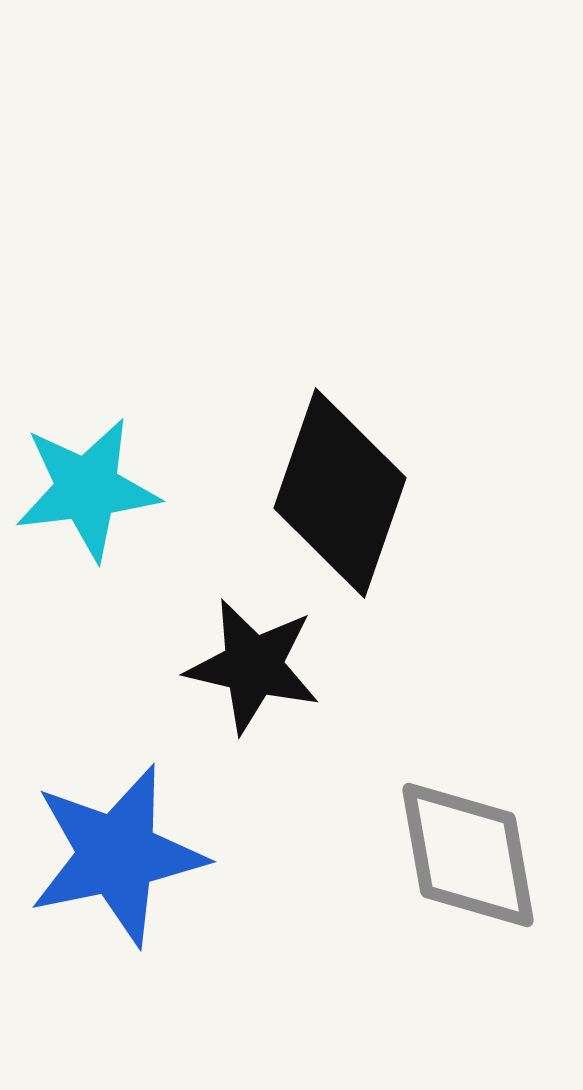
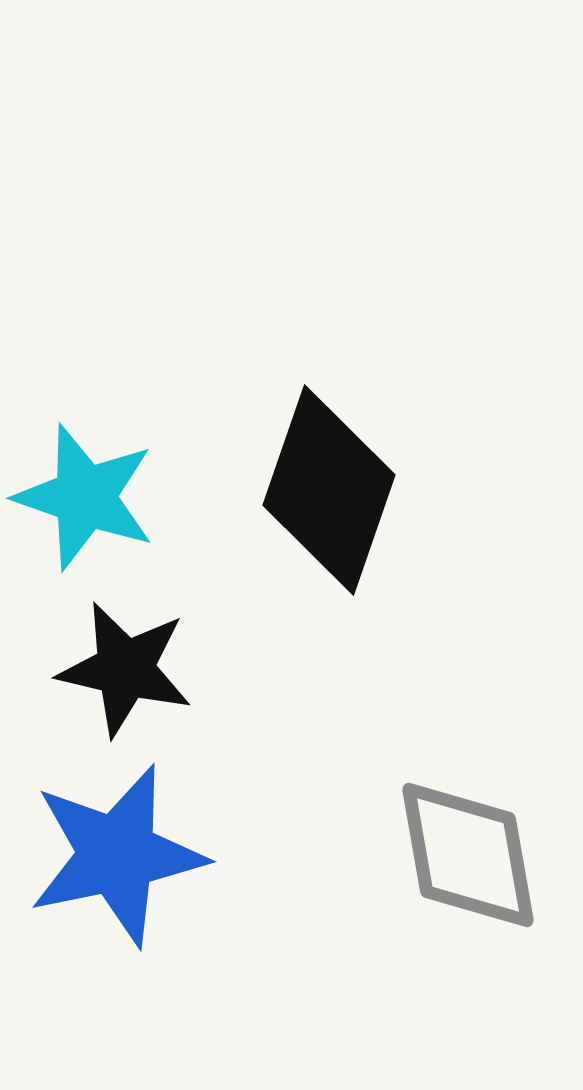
cyan star: moved 2 px left, 8 px down; rotated 26 degrees clockwise
black diamond: moved 11 px left, 3 px up
black star: moved 128 px left, 3 px down
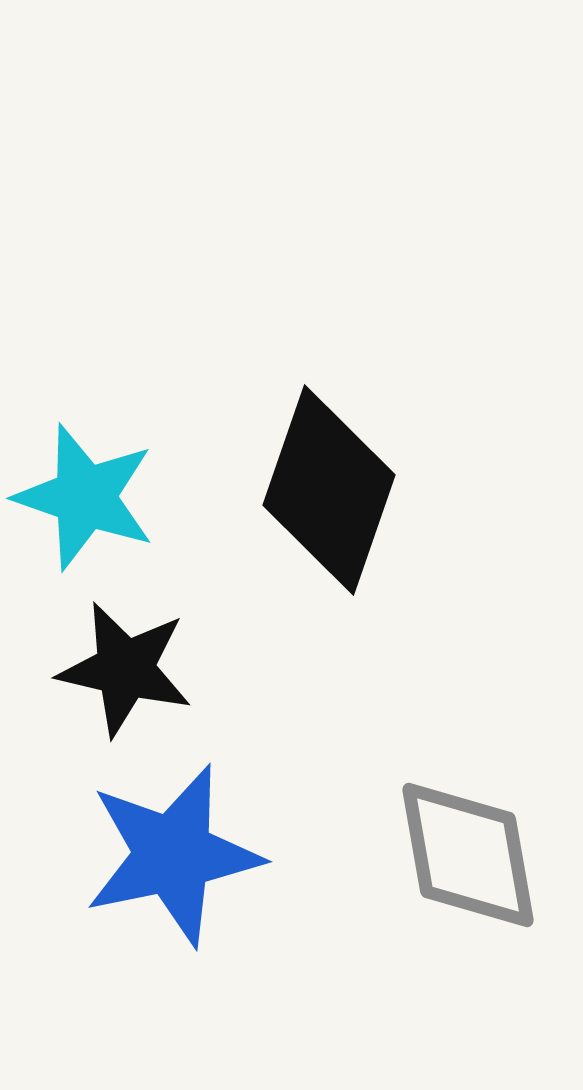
blue star: moved 56 px right
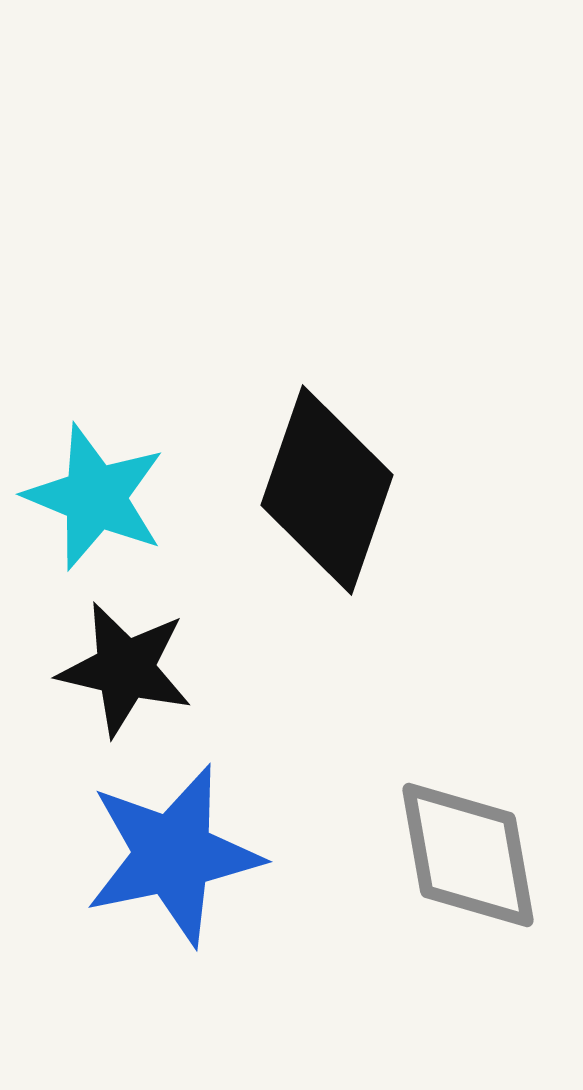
black diamond: moved 2 px left
cyan star: moved 10 px right; rotated 3 degrees clockwise
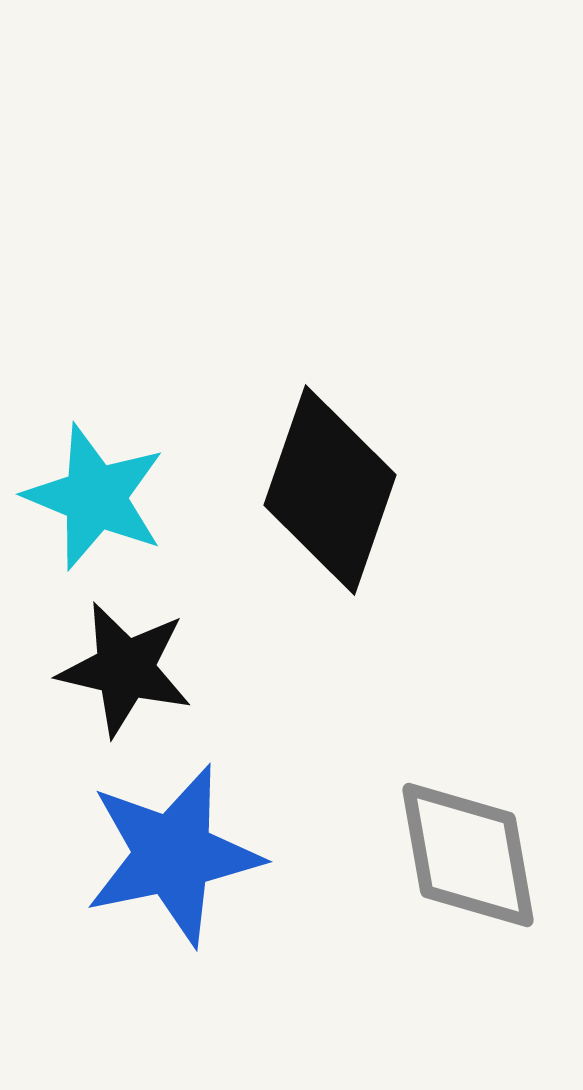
black diamond: moved 3 px right
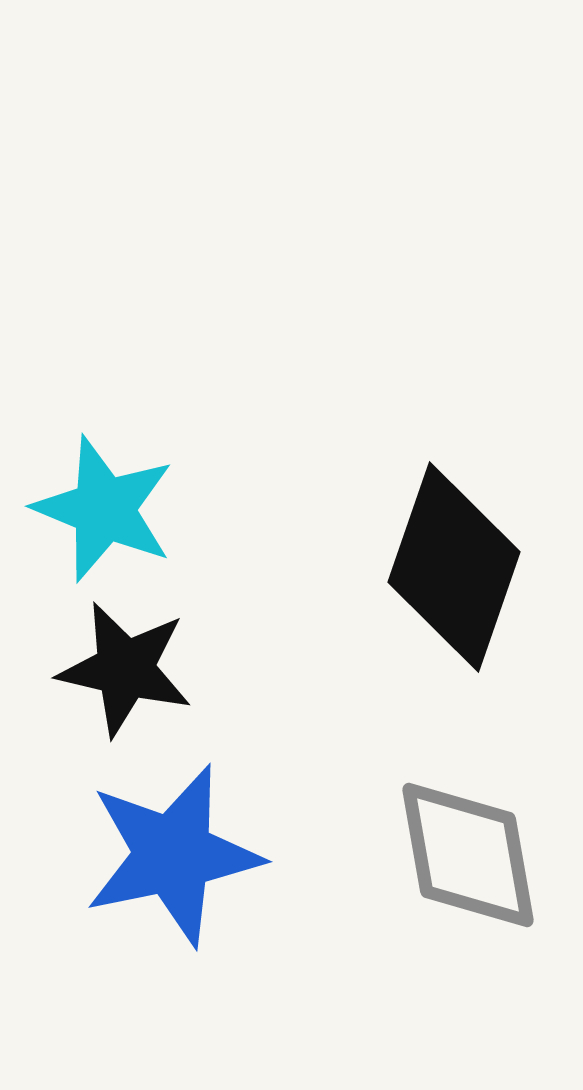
black diamond: moved 124 px right, 77 px down
cyan star: moved 9 px right, 12 px down
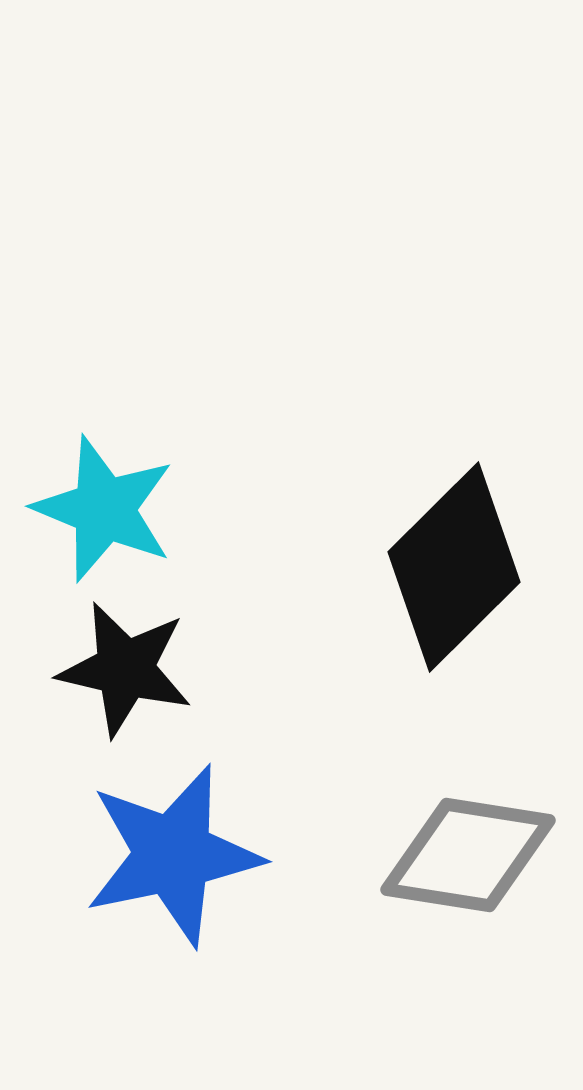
black diamond: rotated 26 degrees clockwise
gray diamond: rotated 71 degrees counterclockwise
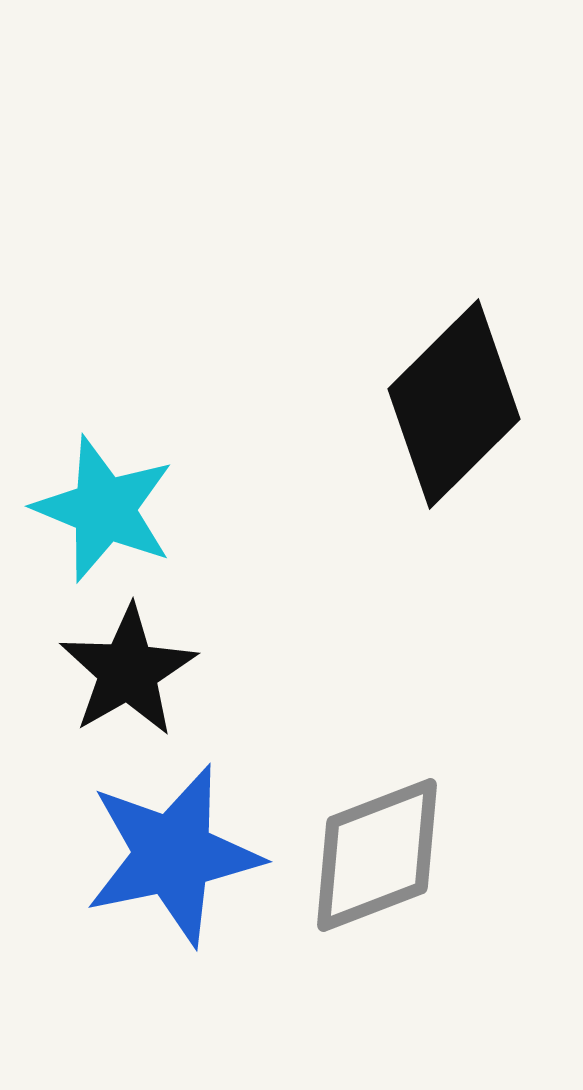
black diamond: moved 163 px up
black star: moved 3 px right, 2 px down; rotated 29 degrees clockwise
gray diamond: moved 91 px left; rotated 30 degrees counterclockwise
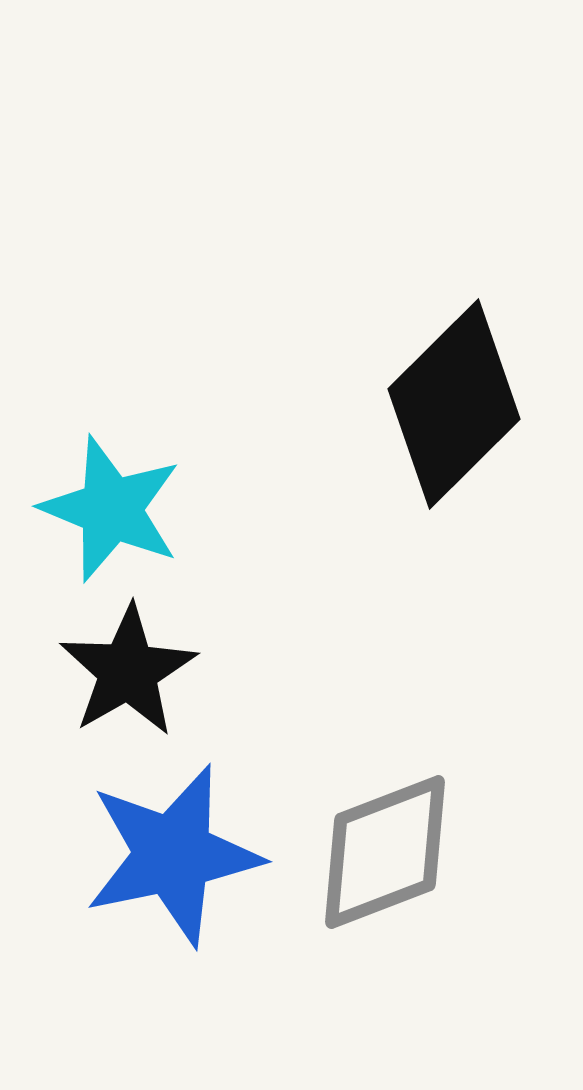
cyan star: moved 7 px right
gray diamond: moved 8 px right, 3 px up
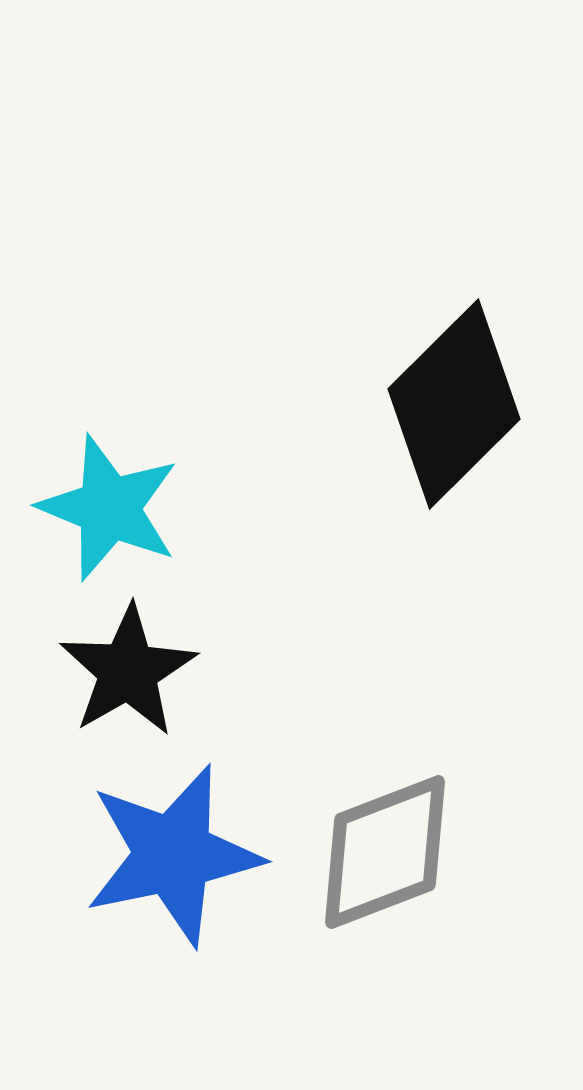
cyan star: moved 2 px left, 1 px up
